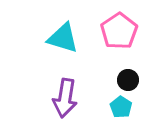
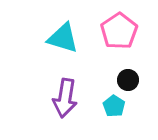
cyan pentagon: moved 7 px left, 1 px up
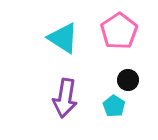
cyan triangle: rotated 16 degrees clockwise
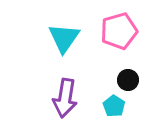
pink pentagon: rotated 18 degrees clockwise
cyan triangle: moved 1 px right; rotated 32 degrees clockwise
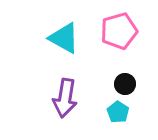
cyan triangle: rotated 36 degrees counterclockwise
black circle: moved 3 px left, 4 px down
cyan pentagon: moved 4 px right, 6 px down
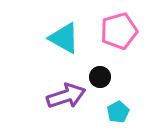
black circle: moved 25 px left, 7 px up
purple arrow: moved 1 px right, 2 px up; rotated 117 degrees counterclockwise
cyan pentagon: rotated 10 degrees clockwise
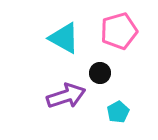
black circle: moved 4 px up
